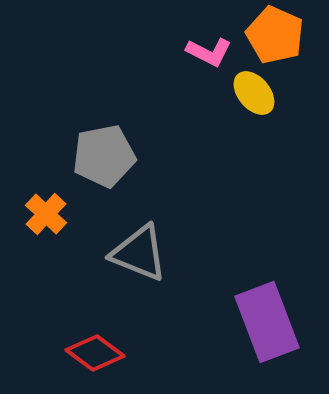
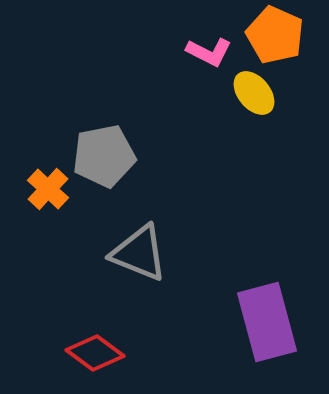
orange cross: moved 2 px right, 25 px up
purple rectangle: rotated 6 degrees clockwise
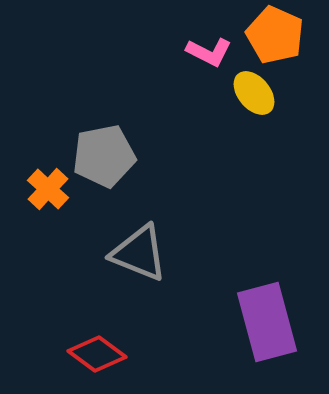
red diamond: moved 2 px right, 1 px down
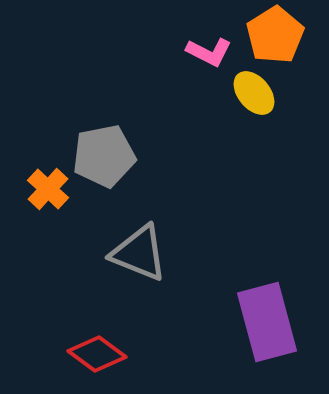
orange pentagon: rotated 16 degrees clockwise
